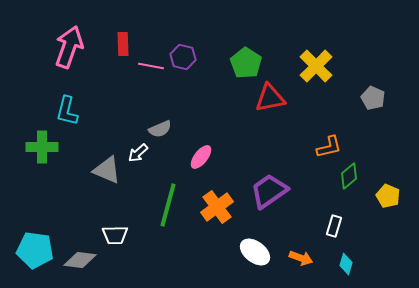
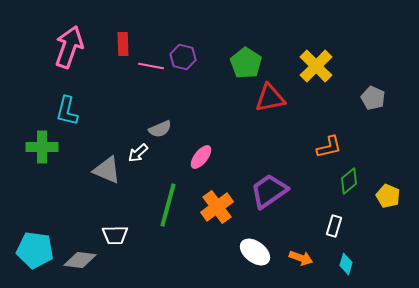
green diamond: moved 5 px down
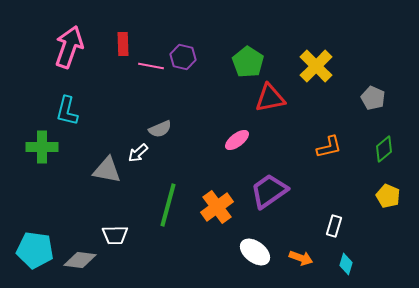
green pentagon: moved 2 px right, 1 px up
pink ellipse: moved 36 px right, 17 px up; rotated 15 degrees clockwise
gray triangle: rotated 12 degrees counterclockwise
green diamond: moved 35 px right, 32 px up
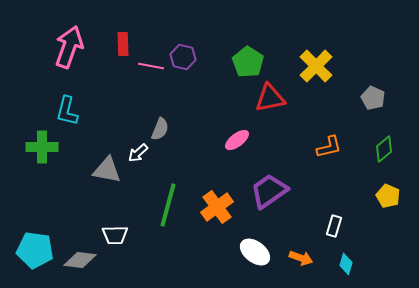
gray semicircle: rotated 45 degrees counterclockwise
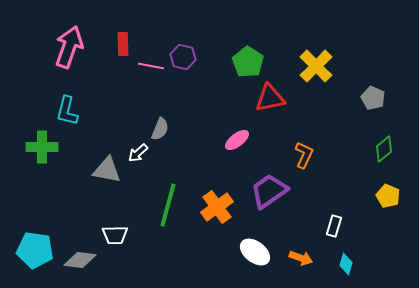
orange L-shape: moved 25 px left, 8 px down; rotated 52 degrees counterclockwise
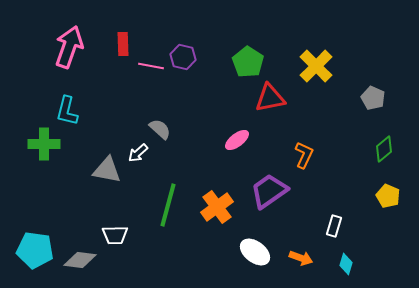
gray semicircle: rotated 70 degrees counterclockwise
green cross: moved 2 px right, 3 px up
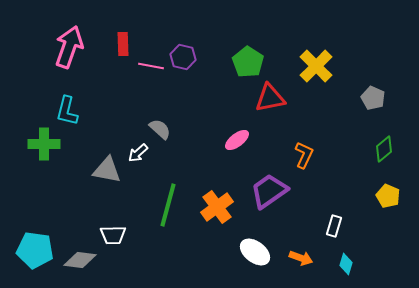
white trapezoid: moved 2 px left
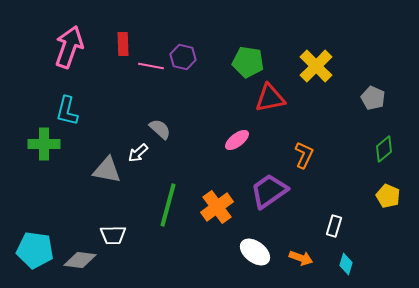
green pentagon: rotated 24 degrees counterclockwise
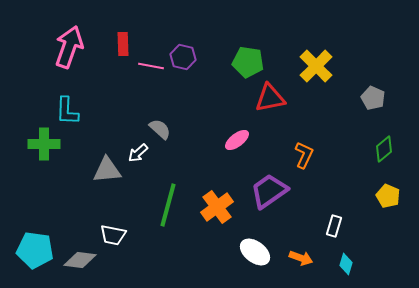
cyan L-shape: rotated 12 degrees counterclockwise
gray triangle: rotated 16 degrees counterclockwise
white trapezoid: rotated 12 degrees clockwise
